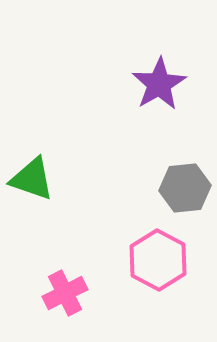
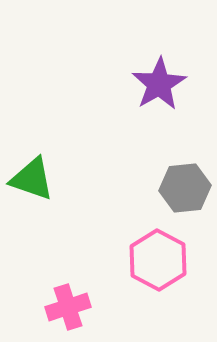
pink cross: moved 3 px right, 14 px down; rotated 9 degrees clockwise
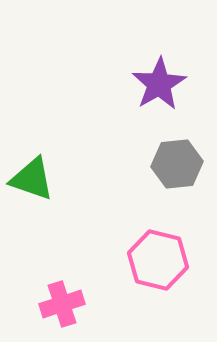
gray hexagon: moved 8 px left, 24 px up
pink hexagon: rotated 14 degrees counterclockwise
pink cross: moved 6 px left, 3 px up
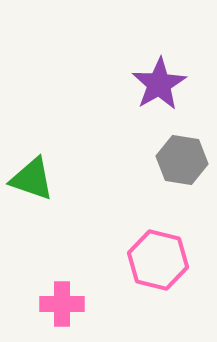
gray hexagon: moved 5 px right, 4 px up; rotated 15 degrees clockwise
pink cross: rotated 18 degrees clockwise
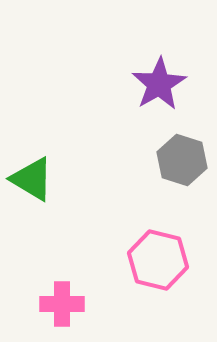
gray hexagon: rotated 9 degrees clockwise
green triangle: rotated 12 degrees clockwise
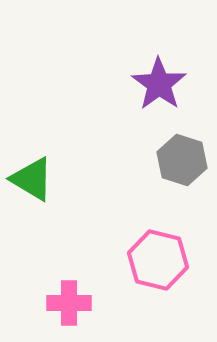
purple star: rotated 6 degrees counterclockwise
pink cross: moved 7 px right, 1 px up
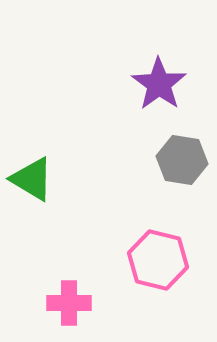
gray hexagon: rotated 9 degrees counterclockwise
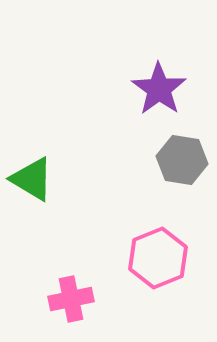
purple star: moved 5 px down
pink hexagon: moved 2 px up; rotated 24 degrees clockwise
pink cross: moved 2 px right, 4 px up; rotated 12 degrees counterclockwise
